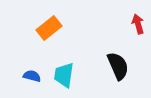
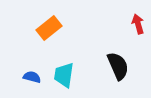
blue semicircle: moved 1 px down
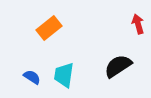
black semicircle: rotated 100 degrees counterclockwise
blue semicircle: rotated 18 degrees clockwise
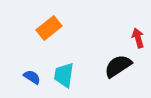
red arrow: moved 14 px down
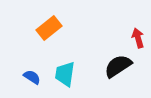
cyan trapezoid: moved 1 px right, 1 px up
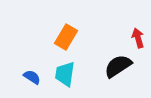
orange rectangle: moved 17 px right, 9 px down; rotated 20 degrees counterclockwise
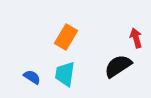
red arrow: moved 2 px left
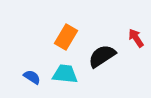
red arrow: rotated 18 degrees counterclockwise
black semicircle: moved 16 px left, 10 px up
cyan trapezoid: rotated 88 degrees clockwise
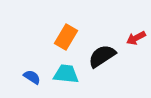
red arrow: rotated 84 degrees counterclockwise
cyan trapezoid: moved 1 px right
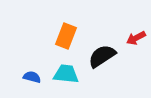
orange rectangle: moved 1 px up; rotated 10 degrees counterclockwise
blue semicircle: rotated 18 degrees counterclockwise
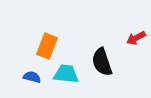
orange rectangle: moved 19 px left, 10 px down
black semicircle: moved 6 px down; rotated 76 degrees counterclockwise
